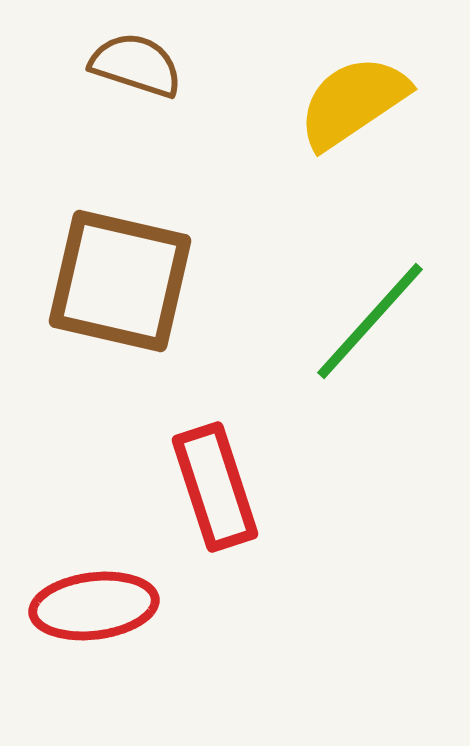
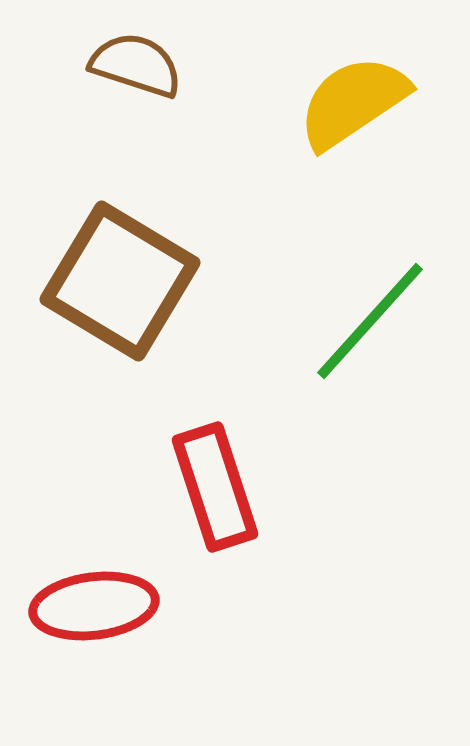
brown square: rotated 18 degrees clockwise
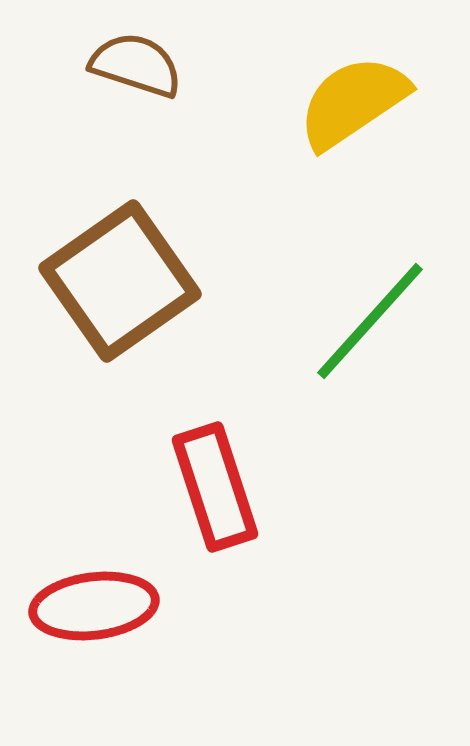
brown square: rotated 24 degrees clockwise
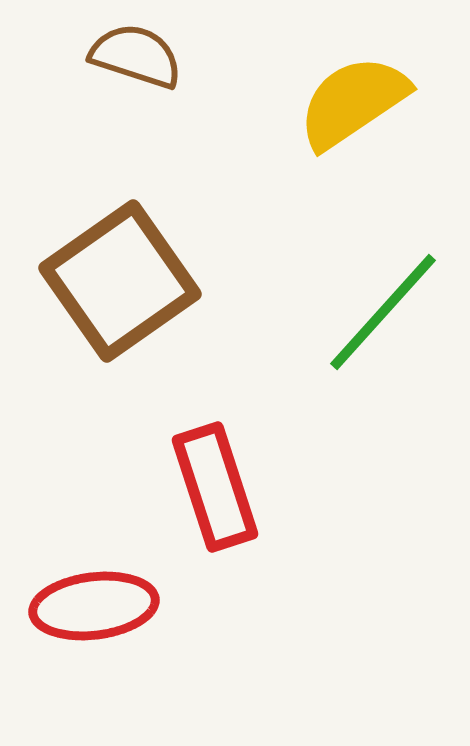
brown semicircle: moved 9 px up
green line: moved 13 px right, 9 px up
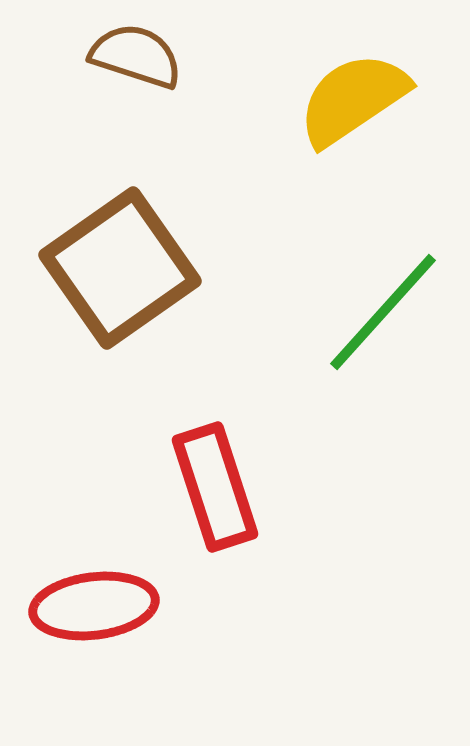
yellow semicircle: moved 3 px up
brown square: moved 13 px up
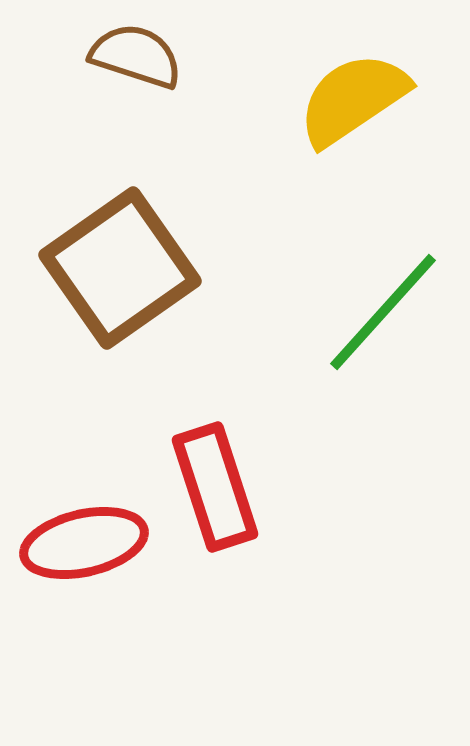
red ellipse: moved 10 px left, 63 px up; rotated 6 degrees counterclockwise
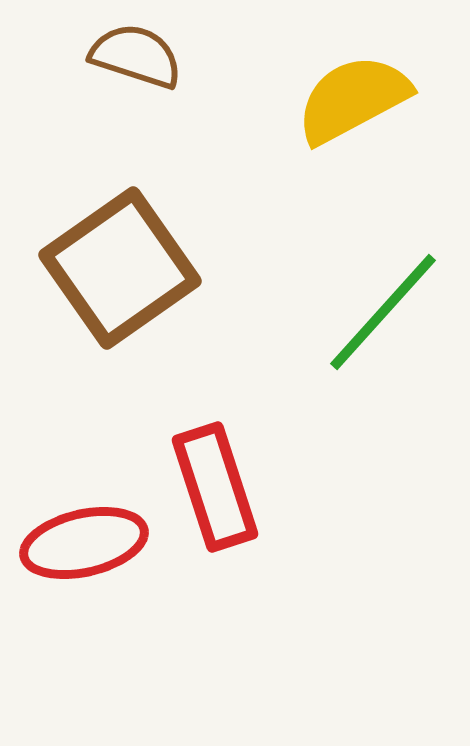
yellow semicircle: rotated 6 degrees clockwise
